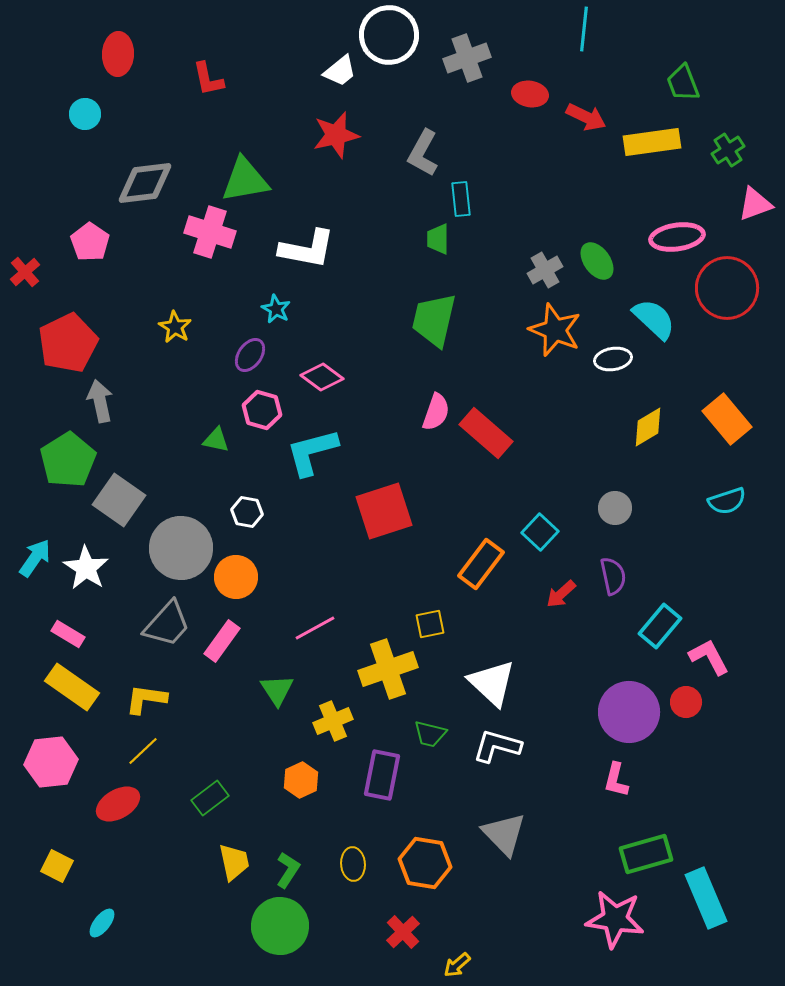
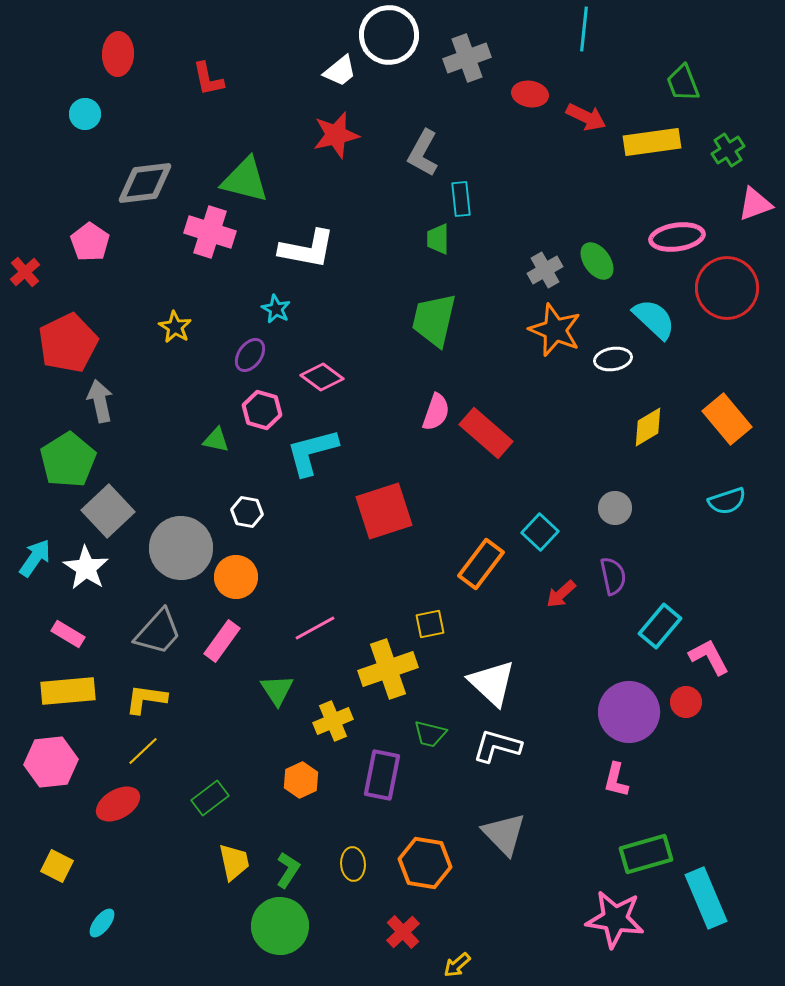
green triangle at (245, 180): rotated 24 degrees clockwise
gray square at (119, 500): moved 11 px left, 11 px down; rotated 12 degrees clockwise
gray trapezoid at (167, 624): moved 9 px left, 8 px down
yellow rectangle at (72, 687): moved 4 px left, 4 px down; rotated 40 degrees counterclockwise
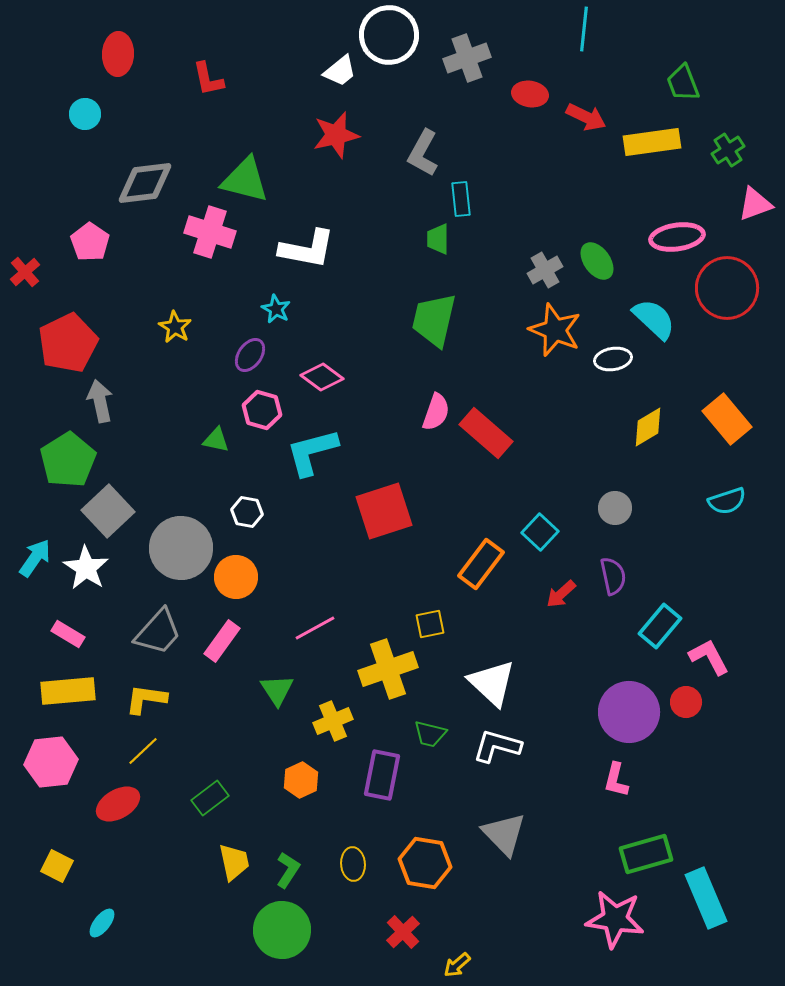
green circle at (280, 926): moved 2 px right, 4 px down
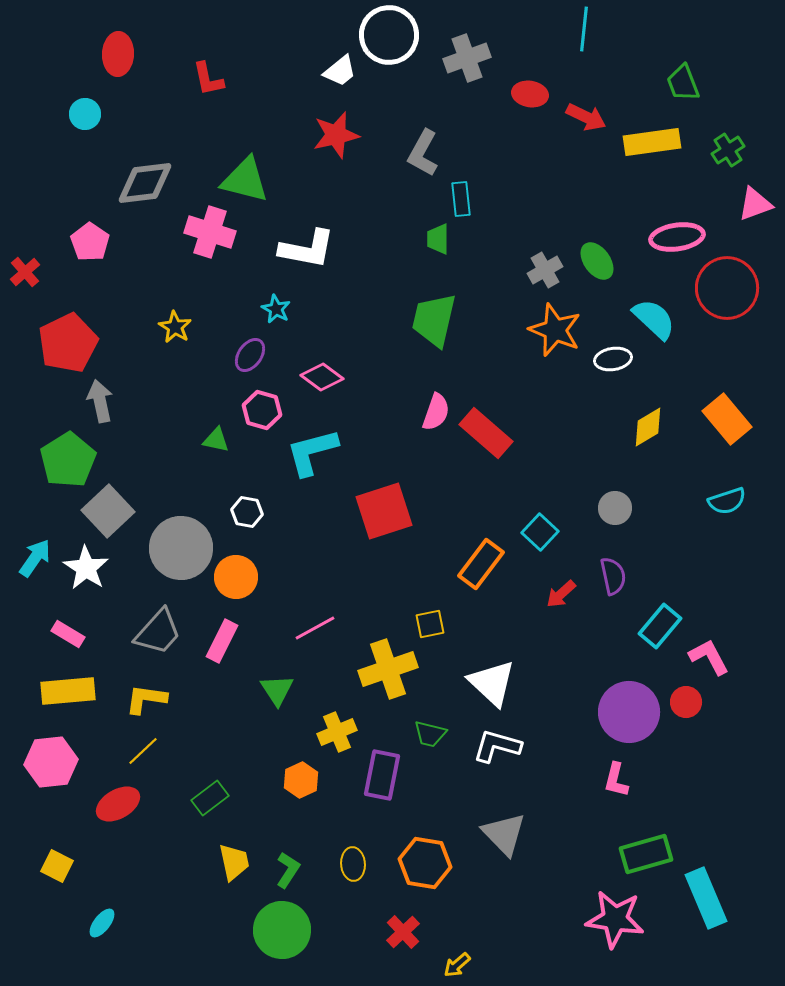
pink rectangle at (222, 641): rotated 9 degrees counterclockwise
yellow cross at (333, 721): moved 4 px right, 11 px down
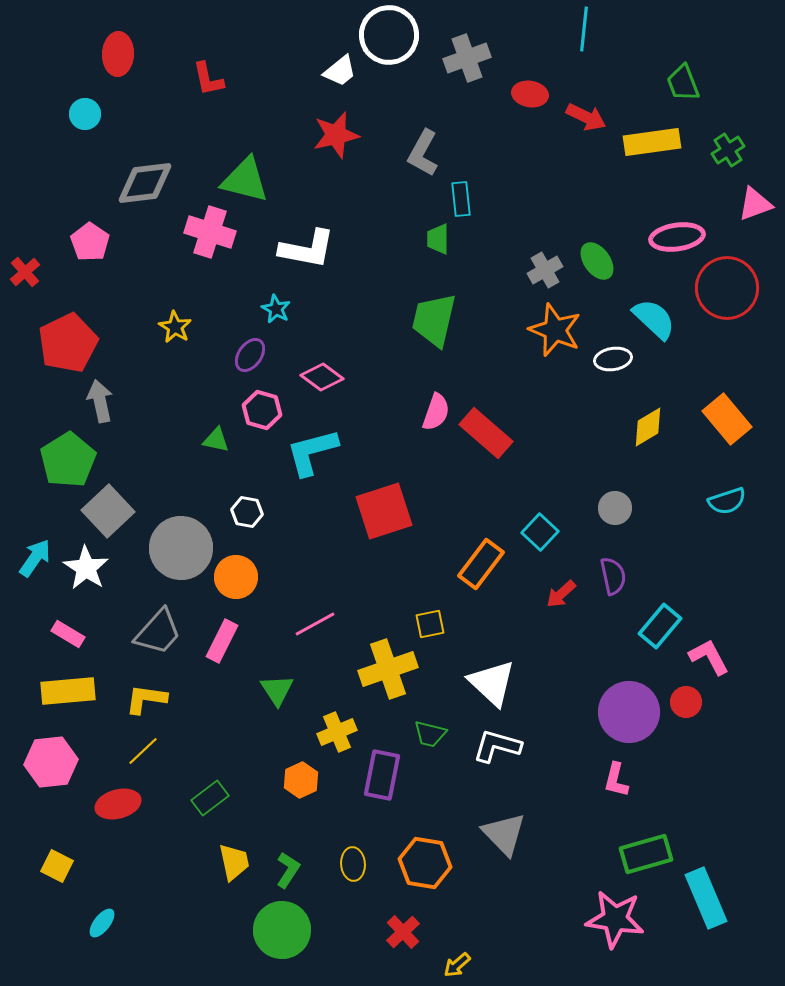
pink line at (315, 628): moved 4 px up
red ellipse at (118, 804): rotated 15 degrees clockwise
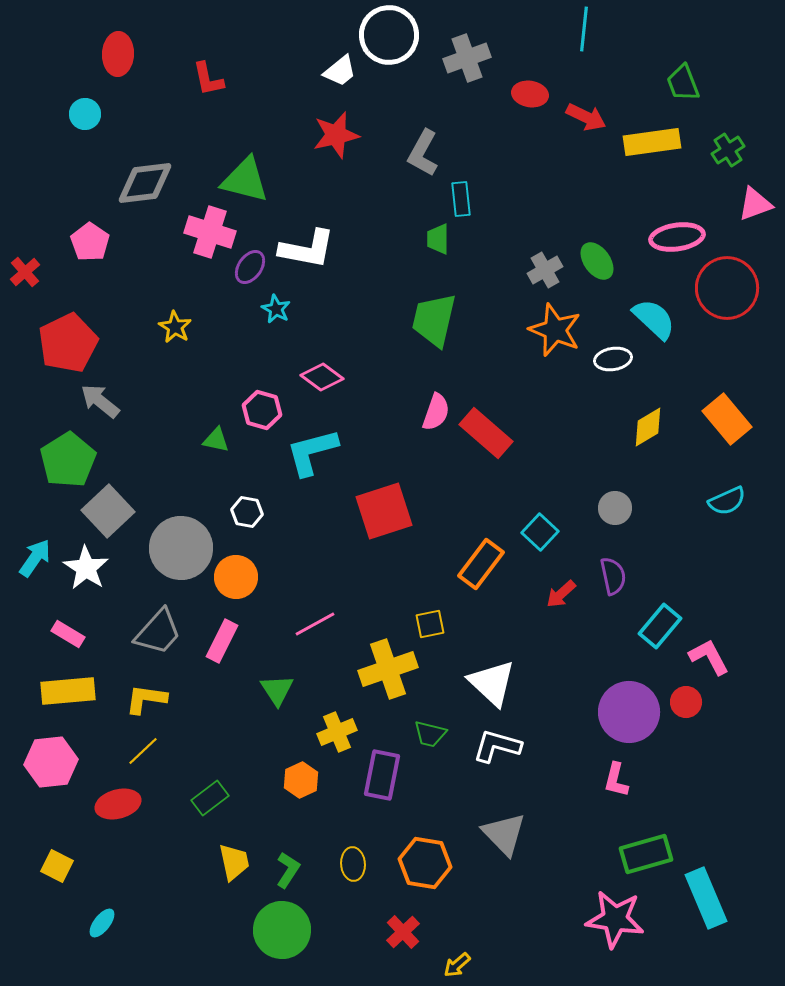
purple ellipse at (250, 355): moved 88 px up
gray arrow at (100, 401): rotated 39 degrees counterclockwise
cyan semicircle at (727, 501): rotated 6 degrees counterclockwise
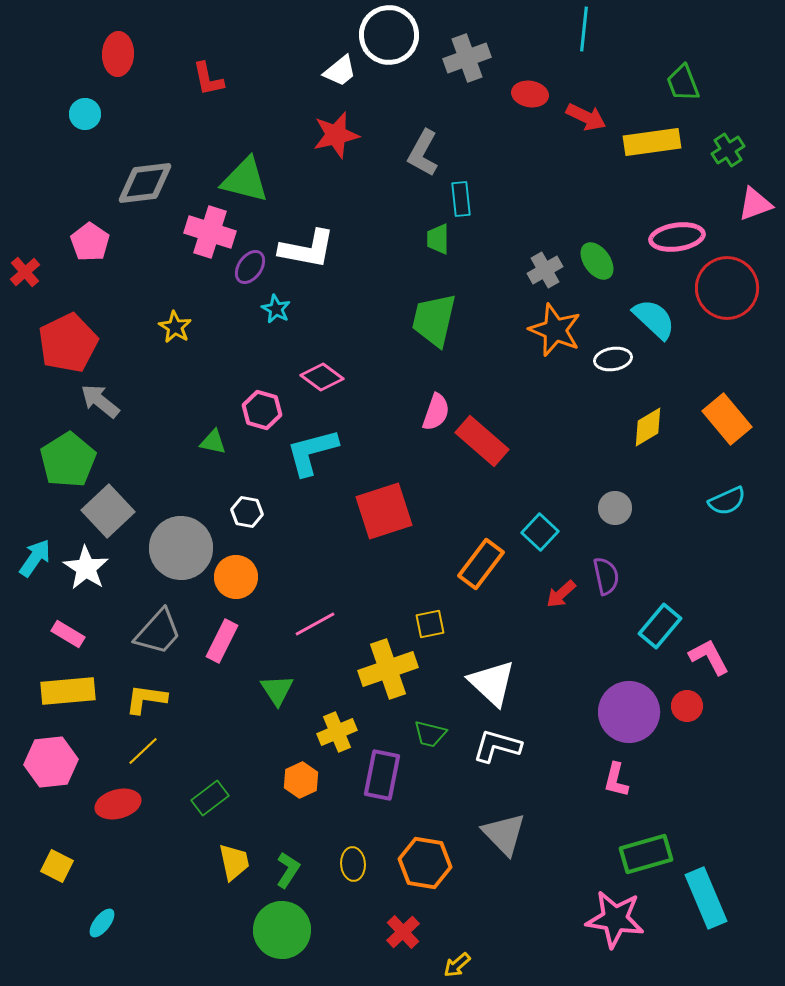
red rectangle at (486, 433): moved 4 px left, 8 px down
green triangle at (216, 440): moved 3 px left, 2 px down
purple semicircle at (613, 576): moved 7 px left
red circle at (686, 702): moved 1 px right, 4 px down
